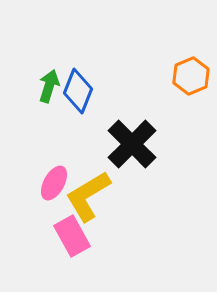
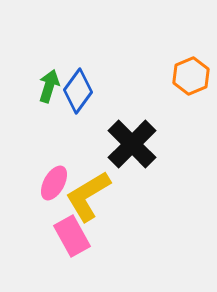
blue diamond: rotated 15 degrees clockwise
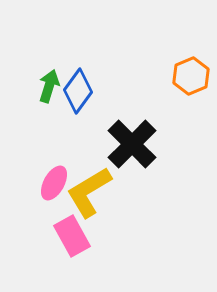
yellow L-shape: moved 1 px right, 4 px up
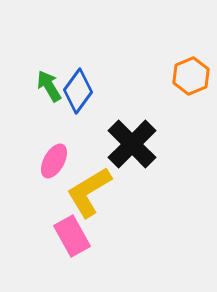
green arrow: rotated 48 degrees counterclockwise
pink ellipse: moved 22 px up
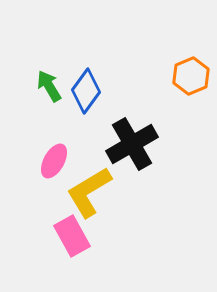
blue diamond: moved 8 px right
black cross: rotated 15 degrees clockwise
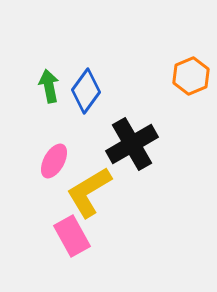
green arrow: rotated 20 degrees clockwise
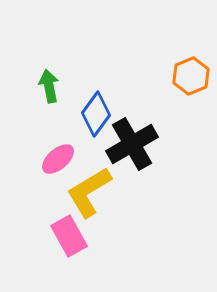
blue diamond: moved 10 px right, 23 px down
pink ellipse: moved 4 px right, 2 px up; rotated 20 degrees clockwise
pink rectangle: moved 3 px left
